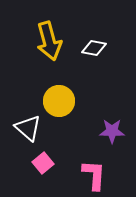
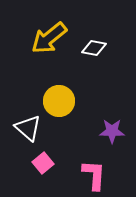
yellow arrow: moved 3 px up; rotated 66 degrees clockwise
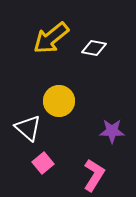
yellow arrow: moved 2 px right
pink L-shape: rotated 28 degrees clockwise
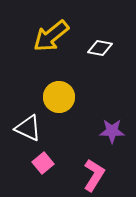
yellow arrow: moved 2 px up
white diamond: moved 6 px right
yellow circle: moved 4 px up
white triangle: rotated 16 degrees counterclockwise
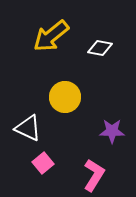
yellow circle: moved 6 px right
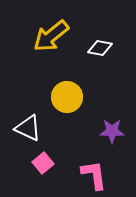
yellow circle: moved 2 px right
pink L-shape: rotated 40 degrees counterclockwise
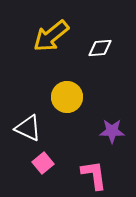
white diamond: rotated 15 degrees counterclockwise
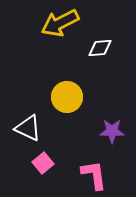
yellow arrow: moved 9 px right, 13 px up; rotated 12 degrees clockwise
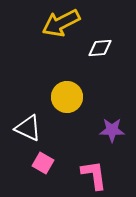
yellow arrow: moved 1 px right
purple star: moved 1 px up
pink square: rotated 20 degrees counterclockwise
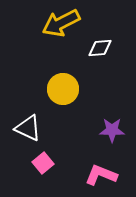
yellow circle: moved 4 px left, 8 px up
pink square: rotated 20 degrees clockwise
pink L-shape: moved 7 px right; rotated 60 degrees counterclockwise
